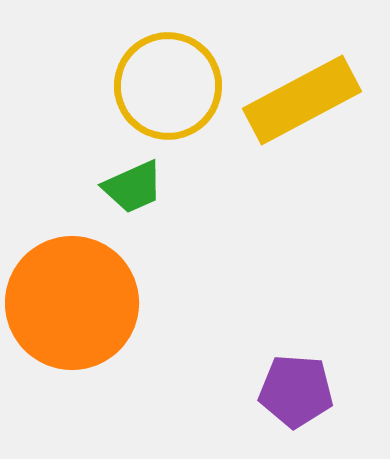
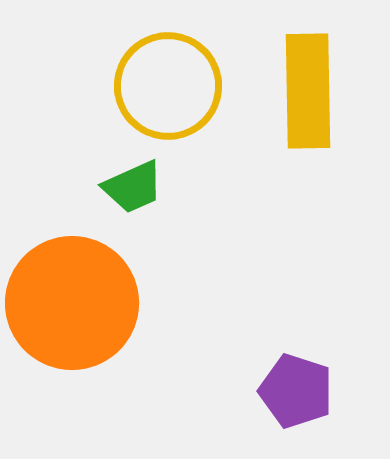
yellow rectangle: moved 6 px right, 9 px up; rotated 63 degrees counterclockwise
purple pentagon: rotated 14 degrees clockwise
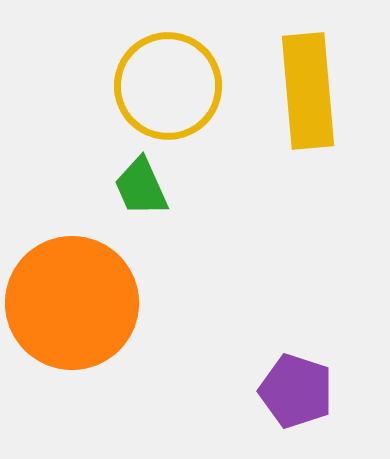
yellow rectangle: rotated 4 degrees counterclockwise
green trapezoid: moved 8 px right; rotated 90 degrees clockwise
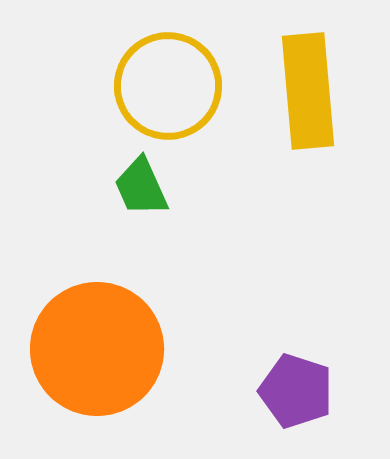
orange circle: moved 25 px right, 46 px down
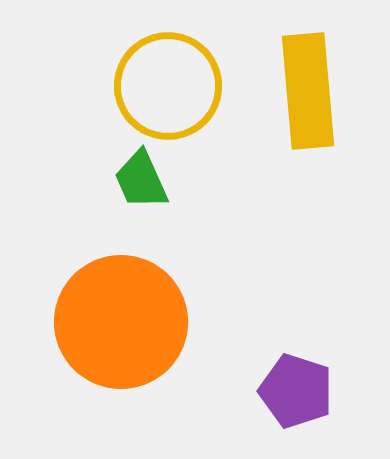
green trapezoid: moved 7 px up
orange circle: moved 24 px right, 27 px up
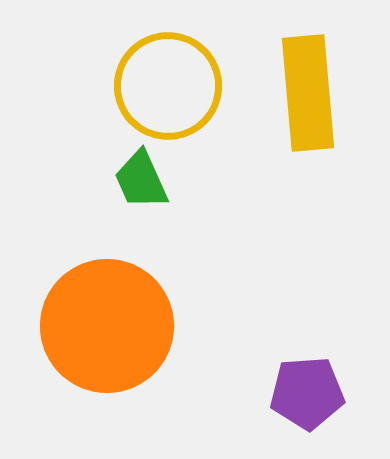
yellow rectangle: moved 2 px down
orange circle: moved 14 px left, 4 px down
purple pentagon: moved 11 px right, 2 px down; rotated 22 degrees counterclockwise
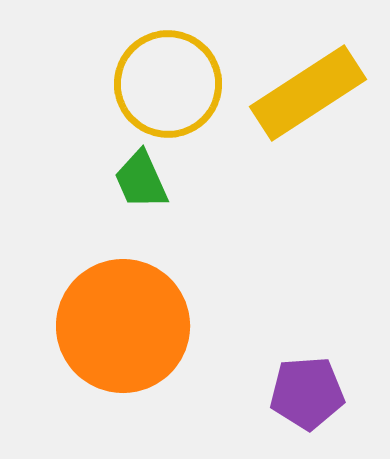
yellow circle: moved 2 px up
yellow rectangle: rotated 62 degrees clockwise
orange circle: moved 16 px right
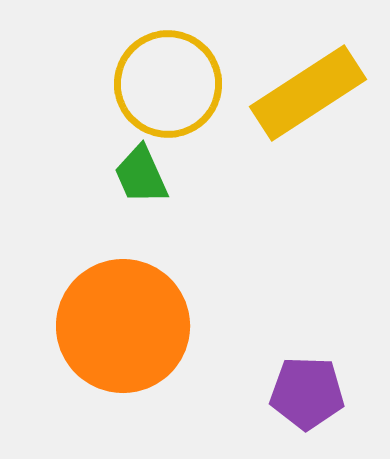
green trapezoid: moved 5 px up
purple pentagon: rotated 6 degrees clockwise
